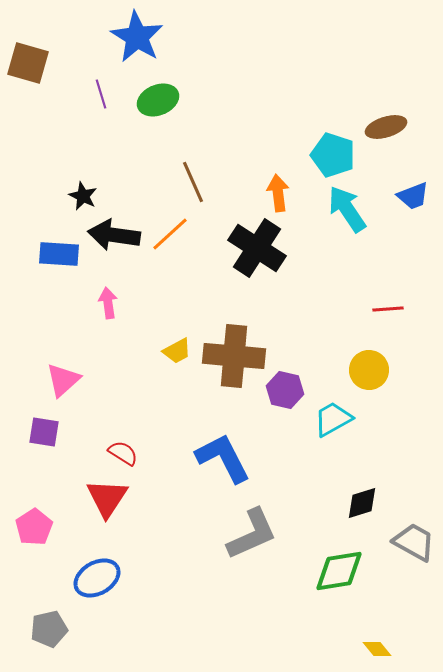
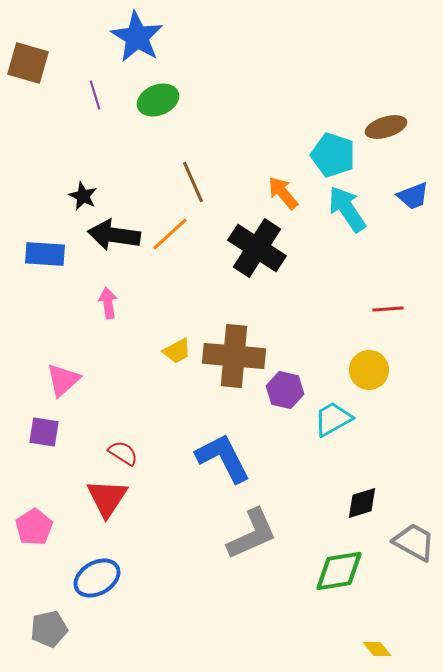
purple line: moved 6 px left, 1 px down
orange arrow: moved 5 px right; rotated 33 degrees counterclockwise
blue rectangle: moved 14 px left
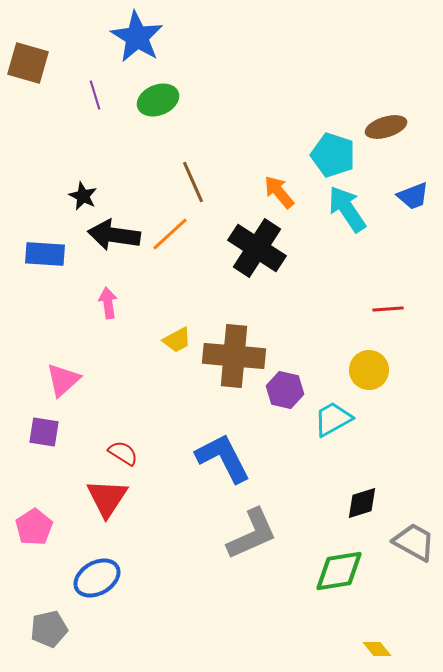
orange arrow: moved 4 px left, 1 px up
yellow trapezoid: moved 11 px up
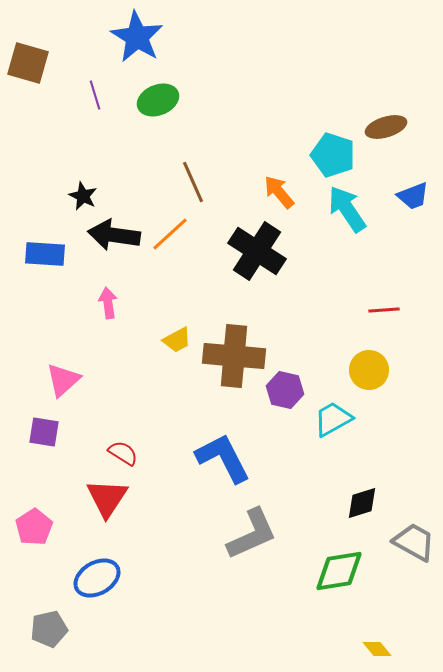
black cross: moved 3 px down
red line: moved 4 px left, 1 px down
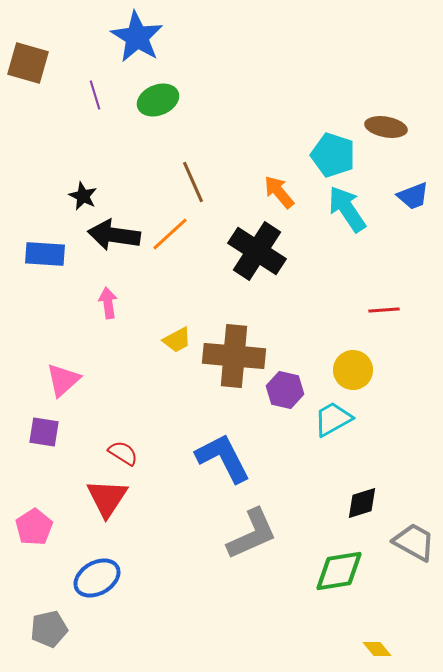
brown ellipse: rotated 27 degrees clockwise
yellow circle: moved 16 px left
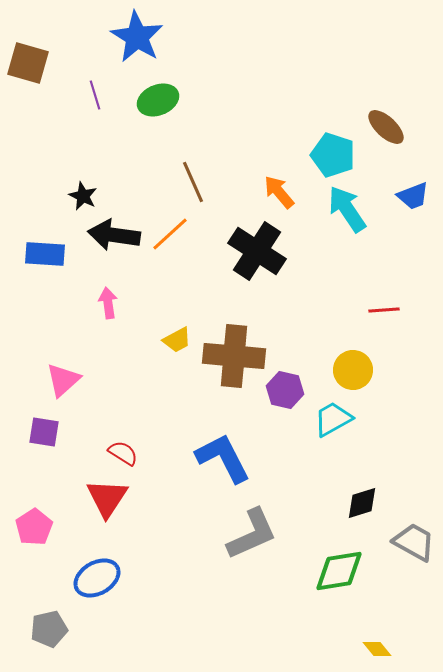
brown ellipse: rotated 33 degrees clockwise
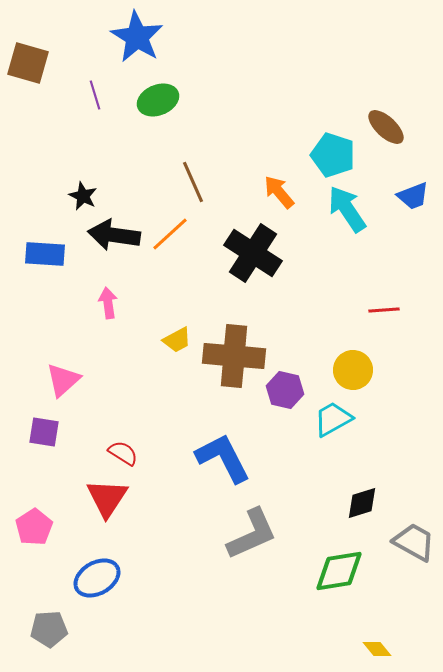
black cross: moved 4 px left, 2 px down
gray pentagon: rotated 9 degrees clockwise
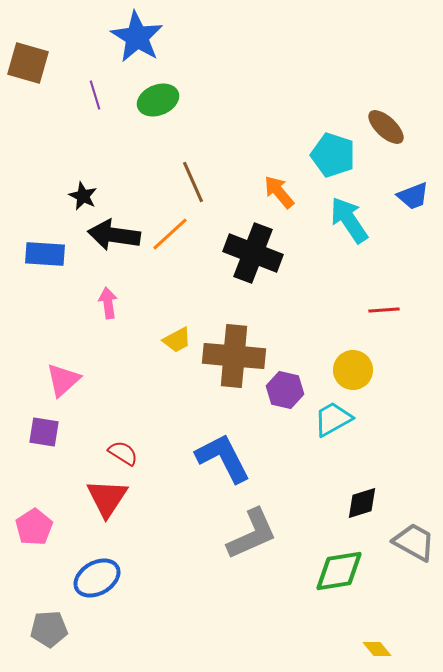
cyan arrow: moved 2 px right, 11 px down
black cross: rotated 12 degrees counterclockwise
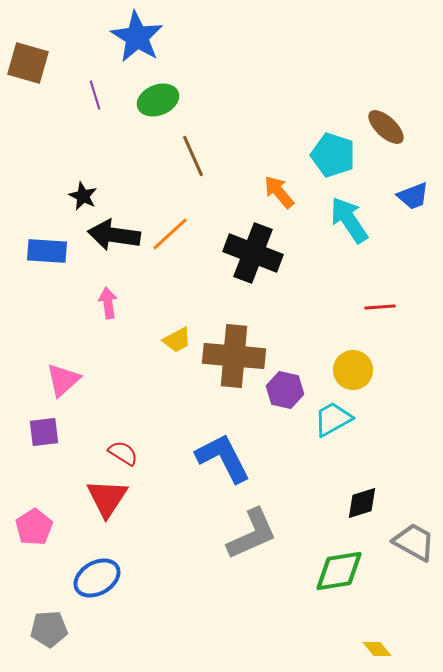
brown line: moved 26 px up
blue rectangle: moved 2 px right, 3 px up
red line: moved 4 px left, 3 px up
purple square: rotated 16 degrees counterclockwise
